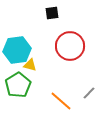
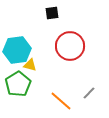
green pentagon: moved 1 px up
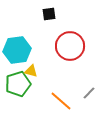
black square: moved 3 px left, 1 px down
yellow triangle: moved 1 px right, 6 px down
green pentagon: rotated 15 degrees clockwise
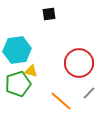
red circle: moved 9 px right, 17 px down
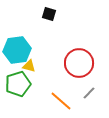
black square: rotated 24 degrees clockwise
yellow triangle: moved 2 px left, 5 px up
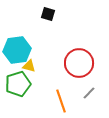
black square: moved 1 px left
orange line: rotated 30 degrees clockwise
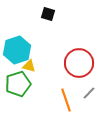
cyan hexagon: rotated 12 degrees counterclockwise
orange line: moved 5 px right, 1 px up
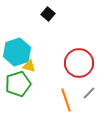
black square: rotated 24 degrees clockwise
cyan hexagon: moved 2 px down
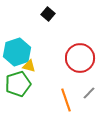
red circle: moved 1 px right, 5 px up
